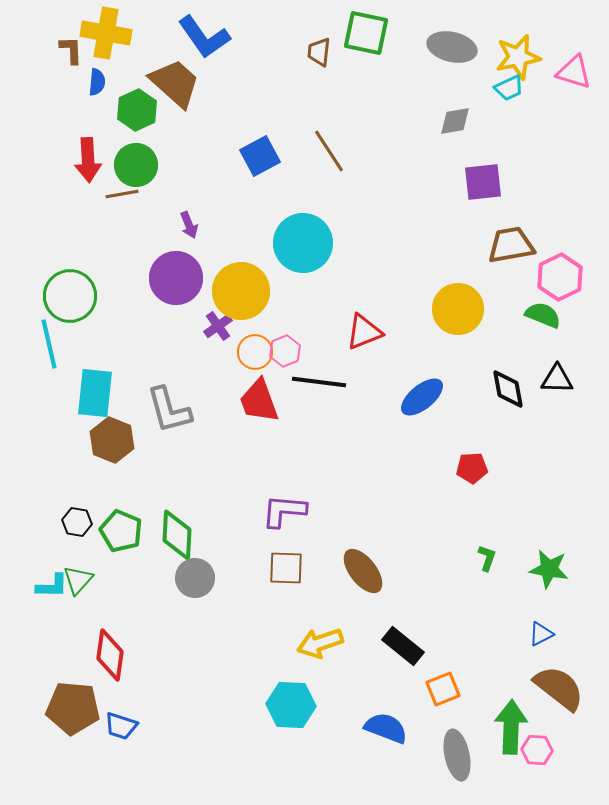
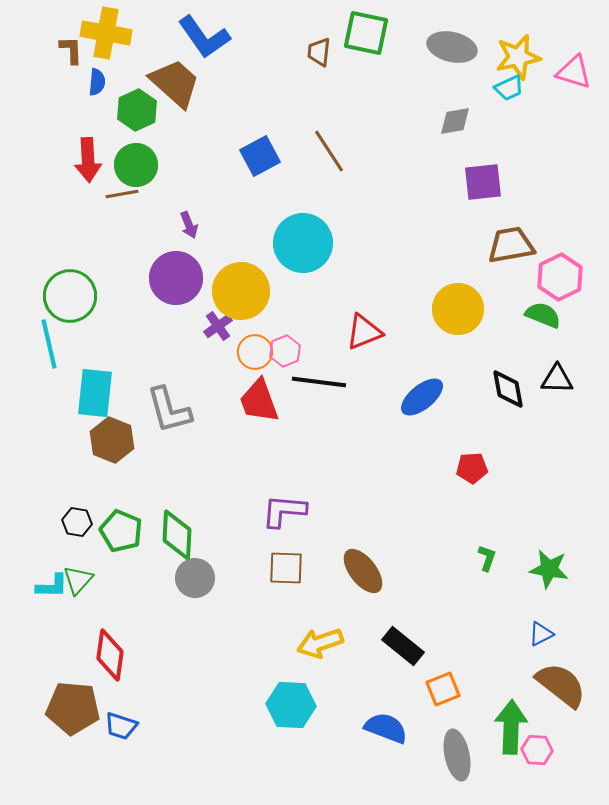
brown semicircle at (559, 688): moved 2 px right, 3 px up
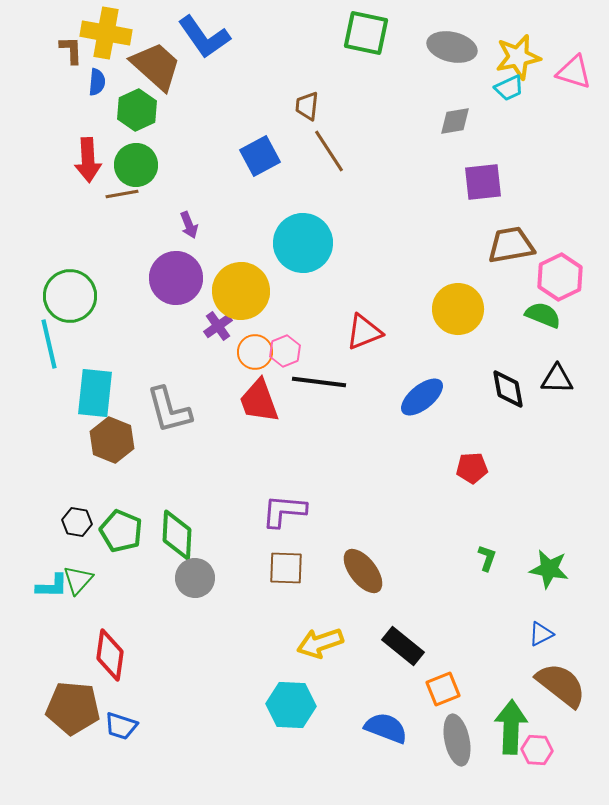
brown trapezoid at (319, 52): moved 12 px left, 54 px down
brown trapezoid at (175, 83): moved 19 px left, 17 px up
gray ellipse at (457, 755): moved 15 px up
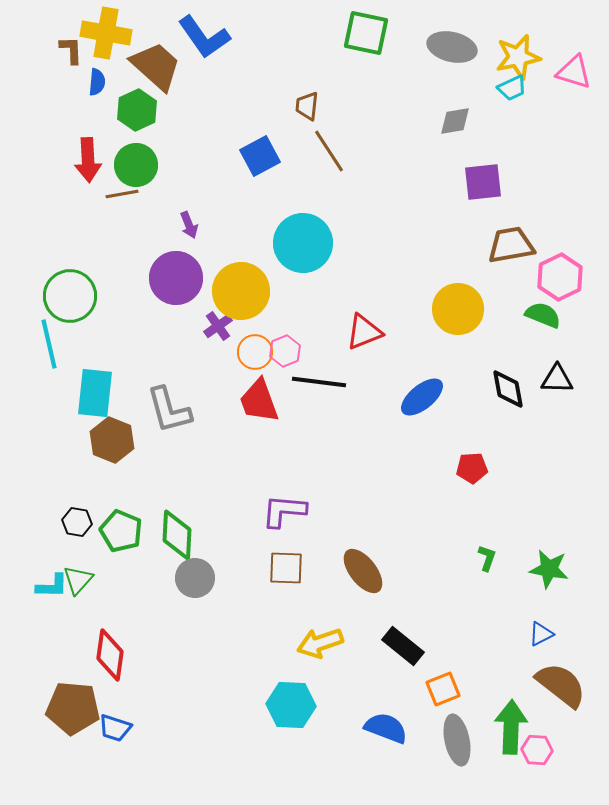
cyan trapezoid at (509, 88): moved 3 px right
blue trapezoid at (121, 726): moved 6 px left, 2 px down
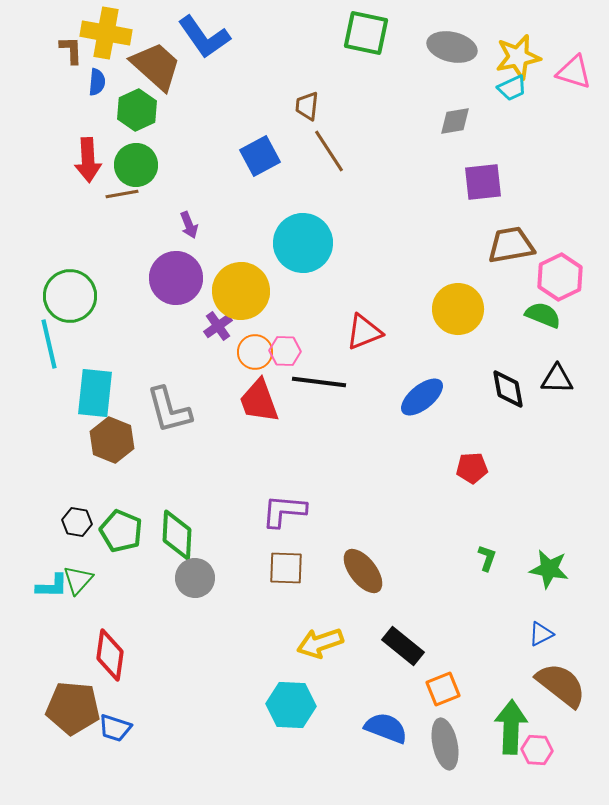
pink hexagon at (285, 351): rotated 24 degrees clockwise
gray ellipse at (457, 740): moved 12 px left, 4 px down
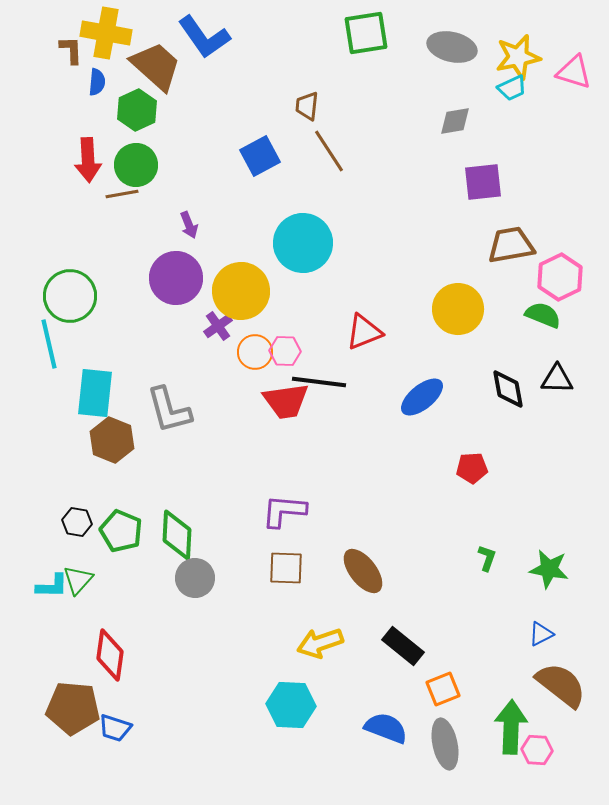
green square at (366, 33): rotated 21 degrees counterclockwise
red trapezoid at (259, 401): moved 27 px right; rotated 78 degrees counterclockwise
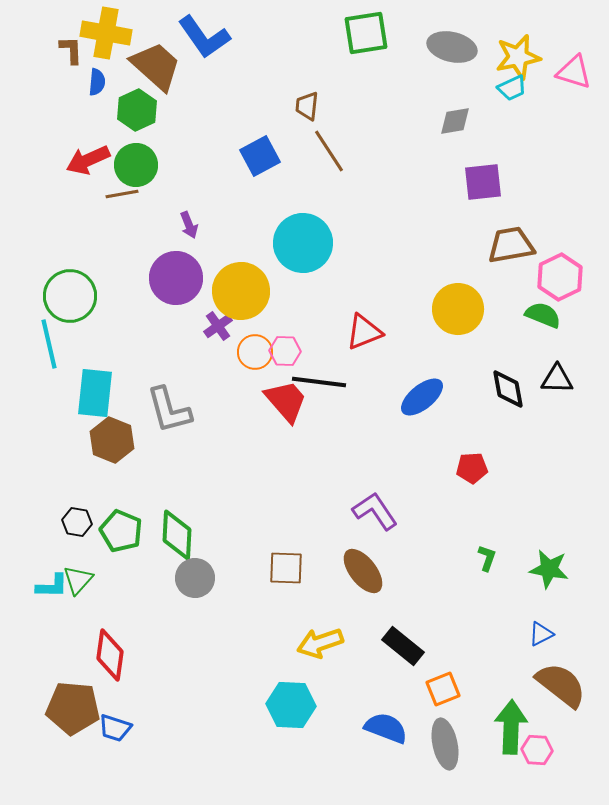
red arrow at (88, 160): rotated 69 degrees clockwise
red trapezoid at (286, 401): rotated 123 degrees counterclockwise
purple L-shape at (284, 511): moved 91 px right; rotated 51 degrees clockwise
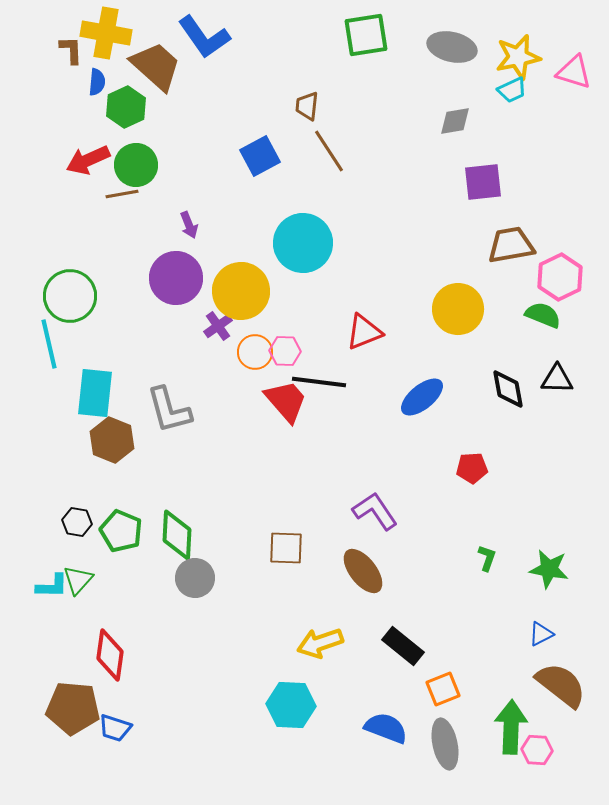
green square at (366, 33): moved 2 px down
cyan trapezoid at (512, 88): moved 2 px down
green hexagon at (137, 110): moved 11 px left, 3 px up
brown square at (286, 568): moved 20 px up
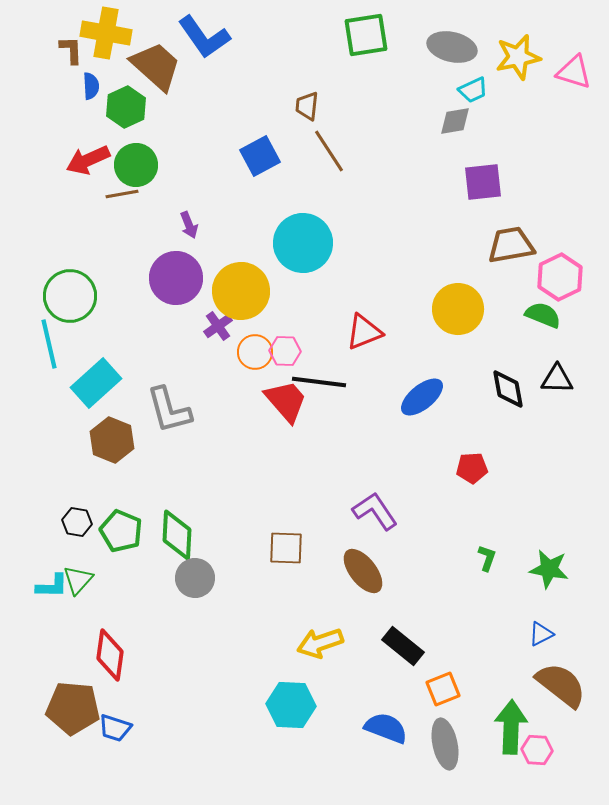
blue semicircle at (97, 82): moved 6 px left, 4 px down; rotated 8 degrees counterclockwise
cyan trapezoid at (512, 90): moved 39 px left
cyan rectangle at (95, 393): moved 1 px right, 10 px up; rotated 42 degrees clockwise
